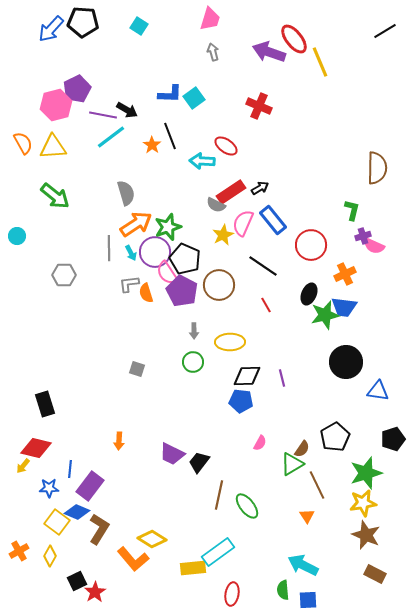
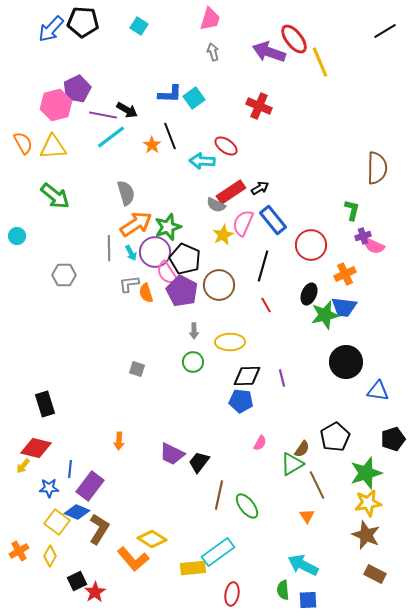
black line at (263, 266): rotated 72 degrees clockwise
yellow star at (363, 503): moved 5 px right
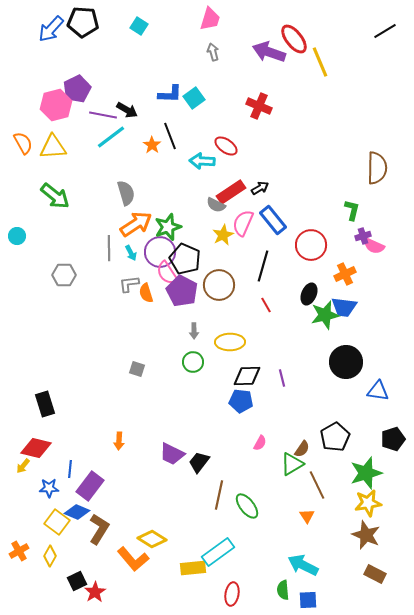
purple circle at (155, 252): moved 5 px right
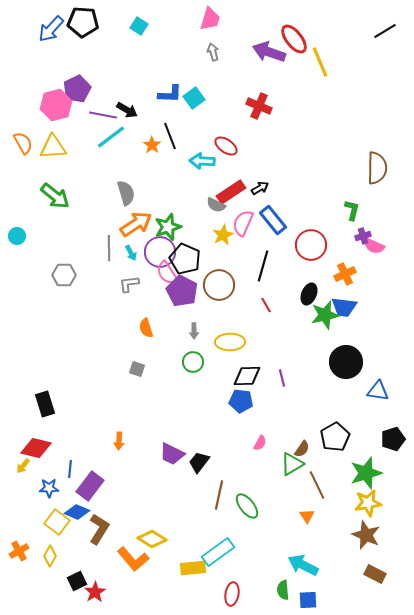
orange semicircle at (146, 293): moved 35 px down
